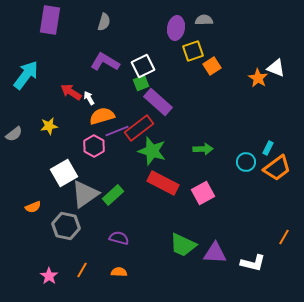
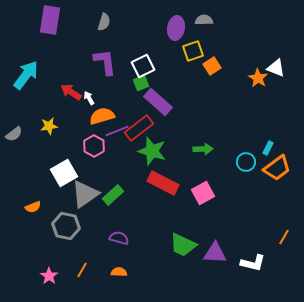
purple L-shape at (105, 62): rotated 52 degrees clockwise
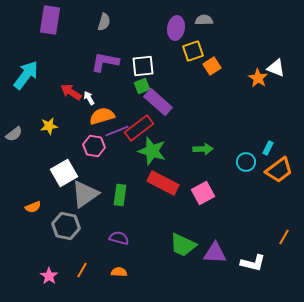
purple L-shape at (105, 62): rotated 72 degrees counterclockwise
white square at (143, 66): rotated 20 degrees clockwise
green square at (141, 83): moved 1 px right, 3 px down
pink hexagon at (94, 146): rotated 20 degrees counterclockwise
orange trapezoid at (277, 168): moved 2 px right, 2 px down
green rectangle at (113, 195): moved 7 px right; rotated 40 degrees counterclockwise
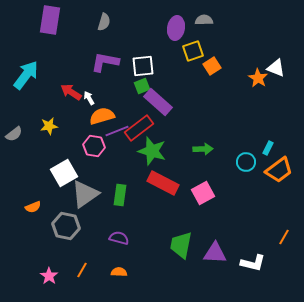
green trapezoid at (183, 245): moved 2 px left; rotated 76 degrees clockwise
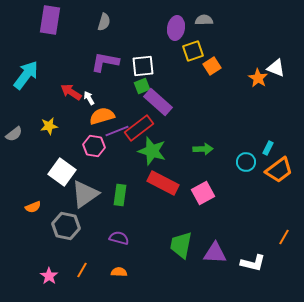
white square at (64, 173): moved 2 px left, 1 px up; rotated 24 degrees counterclockwise
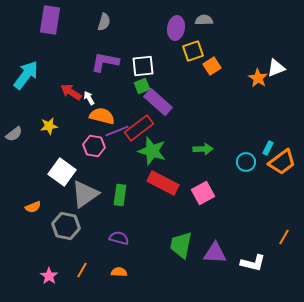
white triangle at (276, 68): rotated 42 degrees counterclockwise
orange semicircle at (102, 116): rotated 30 degrees clockwise
orange trapezoid at (279, 170): moved 3 px right, 8 px up
